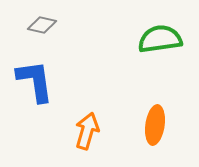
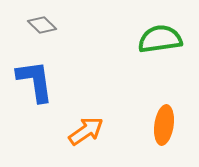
gray diamond: rotated 32 degrees clockwise
orange ellipse: moved 9 px right
orange arrow: moved 1 px left; rotated 39 degrees clockwise
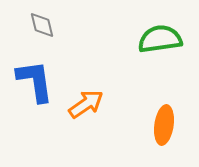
gray diamond: rotated 32 degrees clockwise
orange arrow: moved 27 px up
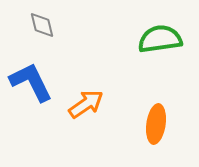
blue L-shape: moved 4 px left, 1 px down; rotated 18 degrees counterclockwise
orange ellipse: moved 8 px left, 1 px up
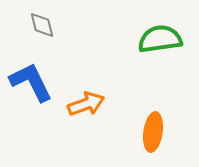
orange arrow: rotated 15 degrees clockwise
orange ellipse: moved 3 px left, 8 px down
